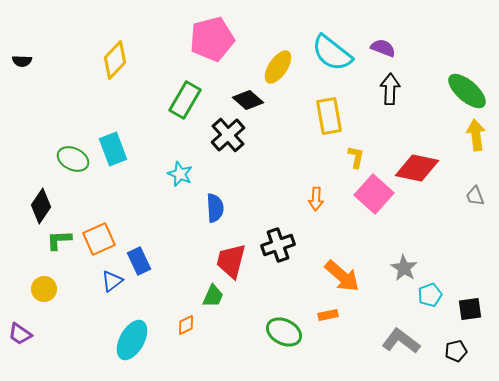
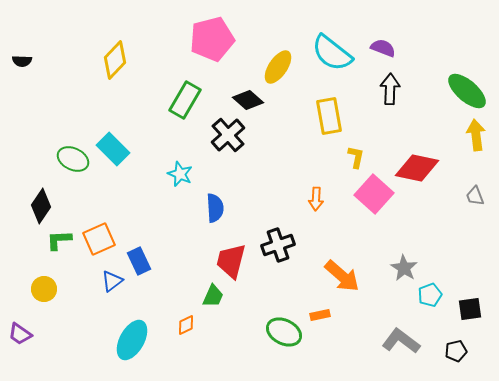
cyan rectangle at (113, 149): rotated 24 degrees counterclockwise
orange rectangle at (328, 315): moved 8 px left
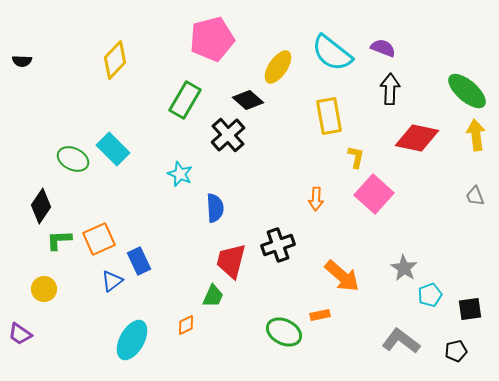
red diamond at (417, 168): moved 30 px up
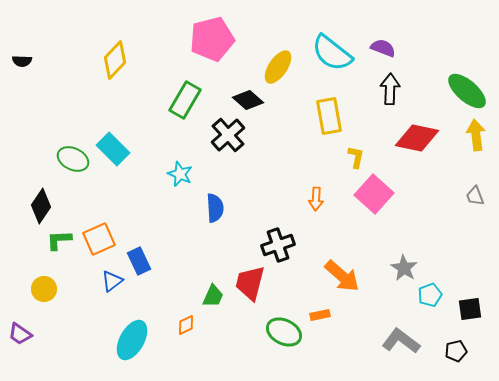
red trapezoid at (231, 261): moved 19 px right, 22 px down
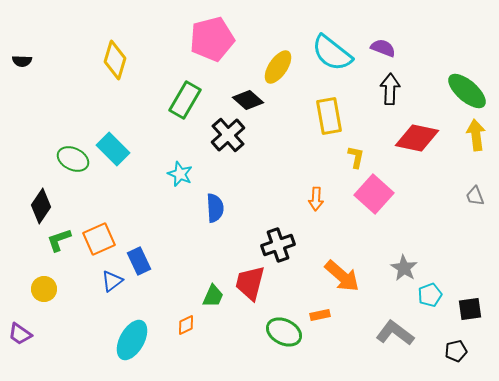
yellow diamond at (115, 60): rotated 27 degrees counterclockwise
green L-shape at (59, 240): rotated 16 degrees counterclockwise
gray L-shape at (401, 341): moved 6 px left, 8 px up
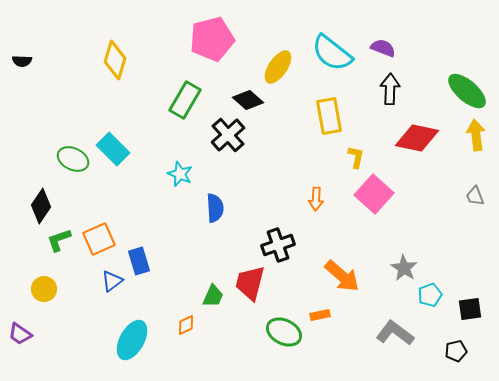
blue rectangle at (139, 261): rotated 8 degrees clockwise
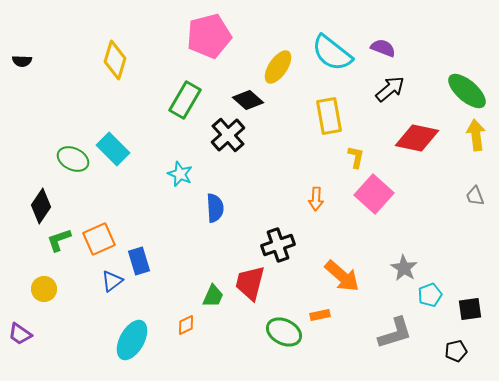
pink pentagon at (212, 39): moved 3 px left, 3 px up
black arrow at (390, 89): rotated 48 degrees clockwise
gray L-shape at (395, 333): rotated 126 degrees clockwise
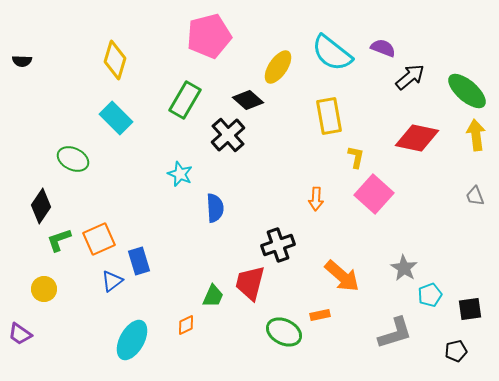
black arrow at (390, 89): moved 20 px right, 12 px up
cyan rectangle at (113, 149): moved 3 px right, 31 px up
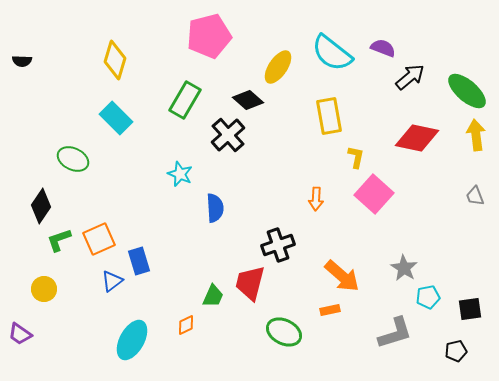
cyan pentagon at (430, 295): moved 2 px left, 2 px down; rotated 10 degrees clockwise
orange rectangle at (320, 315): moved 10 px right, 5 px up
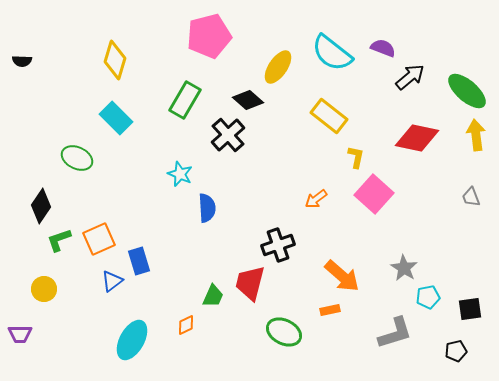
yellow rectangle at (329, 116): rotated 42 degrees counterclockwise
green ellipse at (73, 159): moved 4 px right, 1 px up
gray trapezoid at (475, 196): moved 4 px left, 1 px down
orange arrow at (316, 199): rotated 50 degrees clockwise
blue semicircle at (215, 208): moved 8 px left
purple trapezoid at (20, 334): rotated 35 degrees counterclockwise
